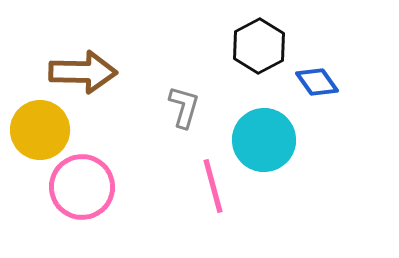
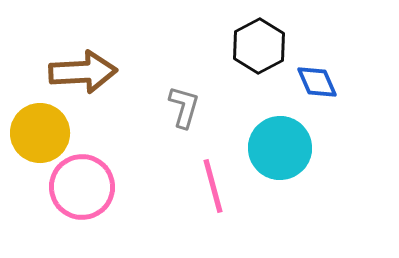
brown arrow: rotated 4 degrees counterclockwise
blue diamond: rotated 12 degrees clockwise
yellow circle: moved 3 px down
cyan circle: moved 16 px right, 8 px down
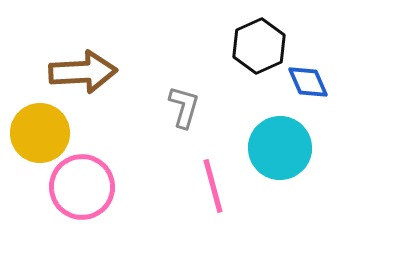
black hexagon: rotated 4 degrees clockwise
blue diamond: moved 9 px left
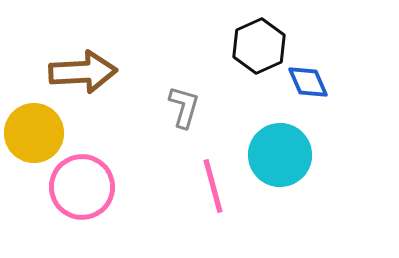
yellow circle: moved 6 px left
cyan circle: moved 7 px down
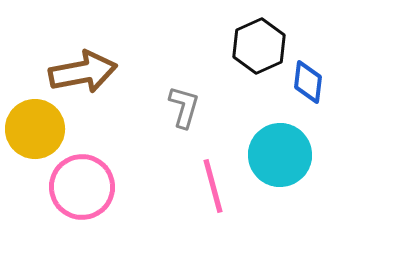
brown arrow: rotated 8 degrees counterclockwise
blue diamond: rotated 30 degrees clockwise
yellow circle: moved 1 px right, 4 px up
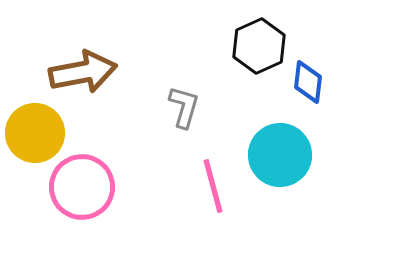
yellow circle: moved 4 px down
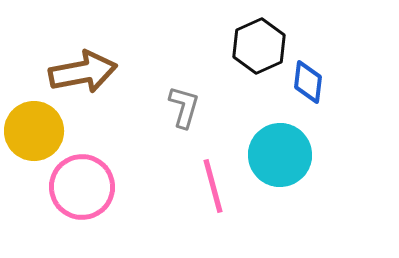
yellow circle: moved 1 px left, 2 px up
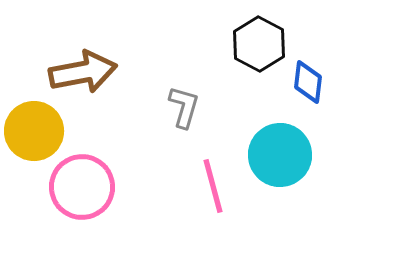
black hexagon: moved 2 px up; rotated 8 degrees counterclockwise
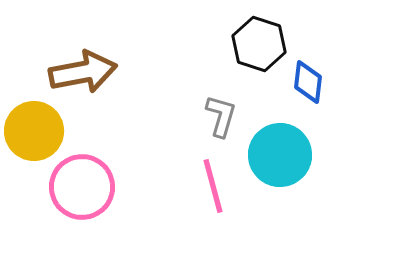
black hexagon: rotated 10 degrees counterclockwise
gray L-shape: moved 37 px right, 9 px down
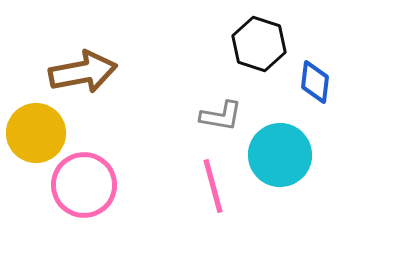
blue diamond: moved 7 px right
gray L-shape: rotated 84 degrees clockwise
yellow circle: moved 2 px right, 2 px down
pink circle: moved 2 px right, 2 px up
